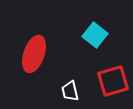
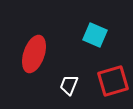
cyan square: rotated 15 degrees counterclockwise
white trapezoid: moved 1 px left, 6 px up; rotated 35 degrees clockwise
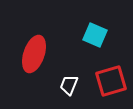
red square: moved 2 px left
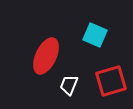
red ellipse: moved 12 px right, 2 px down; rotated 6 degrees clockwise
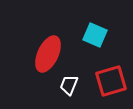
red ellipse: moved 2 px right, 2 px up
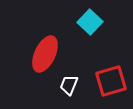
cyan square: moved 5 px left, 13 px up; rotated 20 degrees clockwise
red ellipse: moved 3 px left
